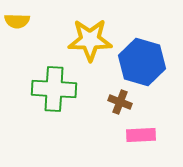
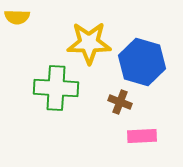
yellow semicircle: moved 4 px up
yellow star: moved 1 px left, 3 px down
green cross: moved 2 px right, 1 px up
pink rectangle: moved 1 px right, 1 px down
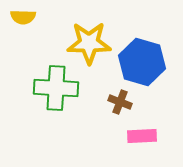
yellow semicircle: moved 6 px right
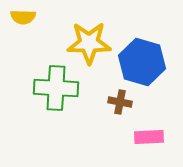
brown cross: rotated 10 degrees counterclockwise
pink rectangle: moved 7 px right, 1 px down
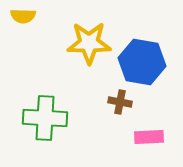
yellow semicircle: moved 1 px up
blue hexagon: rotated 6 degrees counterclockwise
green cross: moved 11 px left, 30 px down
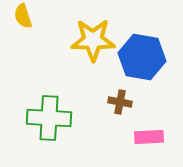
yellow semicircle: rotated 70 degrees clockwise
yellow star: moved 4 px right, 3 px up
blue hexagon: moved 5 px up
green cross: moved 4 px right
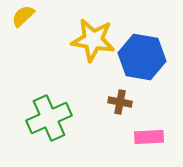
yellow semicircle: rotated 65 degrees clockwise
yellow star: rotated 9 degrees clockwise
green cross: rotated 27 degrees counterclockwise
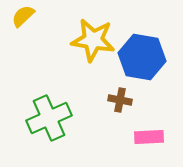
brown cross: moved 2 px up
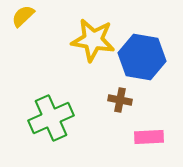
green cross: moved 2 px right
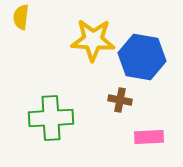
yellow semicircle: moved 2 px left, 1 px down; rotated 40 degrees counterclockwise
yellow star: rotated 6 degrees counterclockwise
green cross: rotated 21 degrees clockwise
